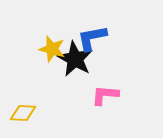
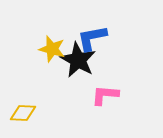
black star: moved 3 px right, 1 px down
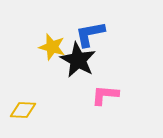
blue L-shape: moved 2 px left, 4 px up
yellow star: moved 2 px up
yellow diamond: moved 3 px up
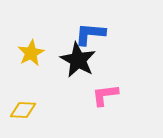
blue L-shape: rotated 16 degrees clockwise
yellow star: moved 21 px left, 6 px down; rotated 28 degrees clockwise
pink L-shape: rotated 12 degrees counterclockwise
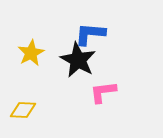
pink L-shape: moved 2 px left, 3 px up
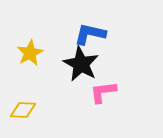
blue L-shape: rotated 8 degrees clockwise
yellow star: moved 1 px left
black star: moved 3 px right, 4 px down
